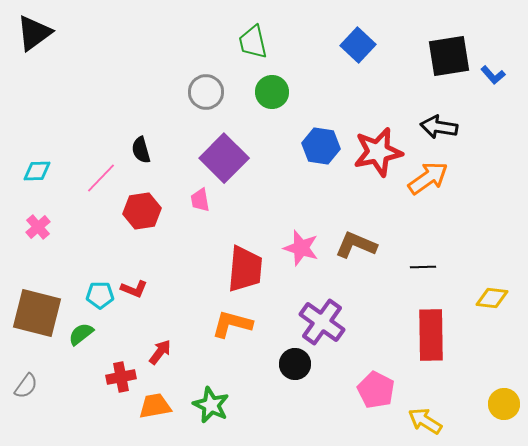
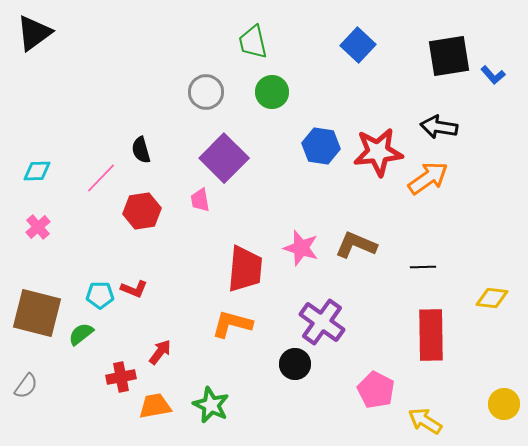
red star: rotated 6 degrees clockwise
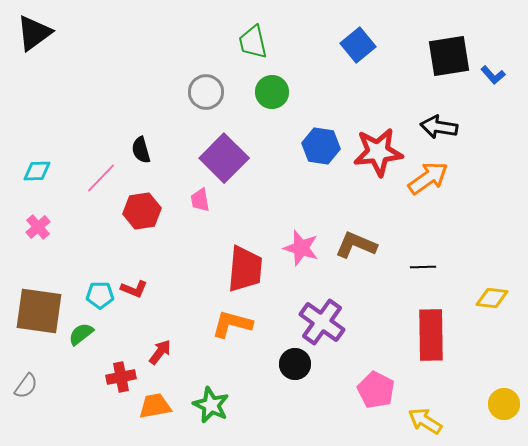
blue square: rotated 8 degrees clockwise
brown square: moved 2 px right, 2 px up; rotated 6 degrees counterclockwise
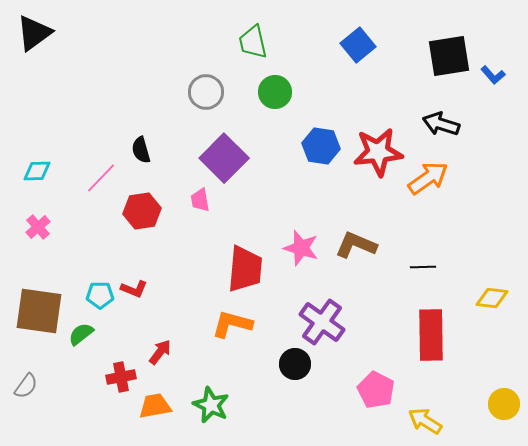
green circle: moved 3 px right
black arrow: moved 2 px right, 3 px up; rotated 9 degrees clockwise
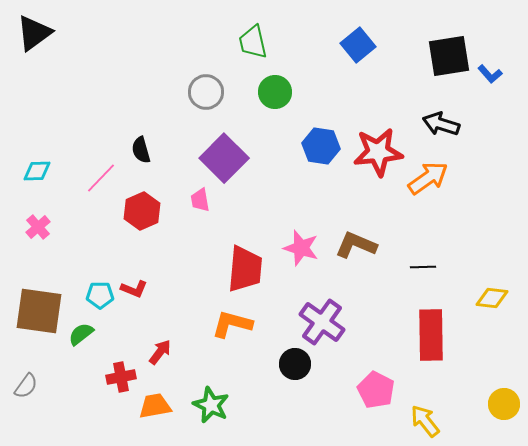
blue L-shape: moved 3 px left, 1 px up
red hexagon: rotated 15 degrees counterclockwise
yellow arrow: rotated 20 degrees clockwise
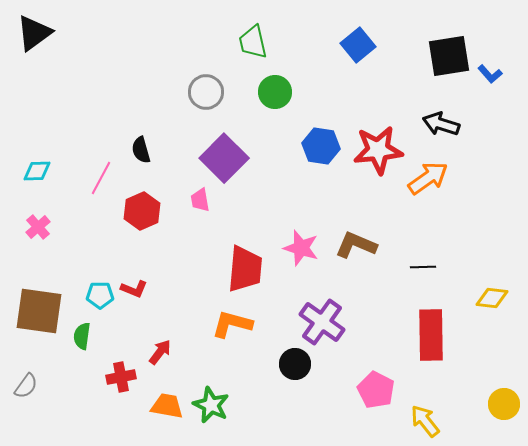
red star: moved 2 px up
pink line: rotated 16 degrees counterclockwise
green semicircle: moved 1 px right, 2 px down; rotated 44 degrees counterclockwise
orange trapezoid: moved 12 px right; rotated 20 degrees clockwise
